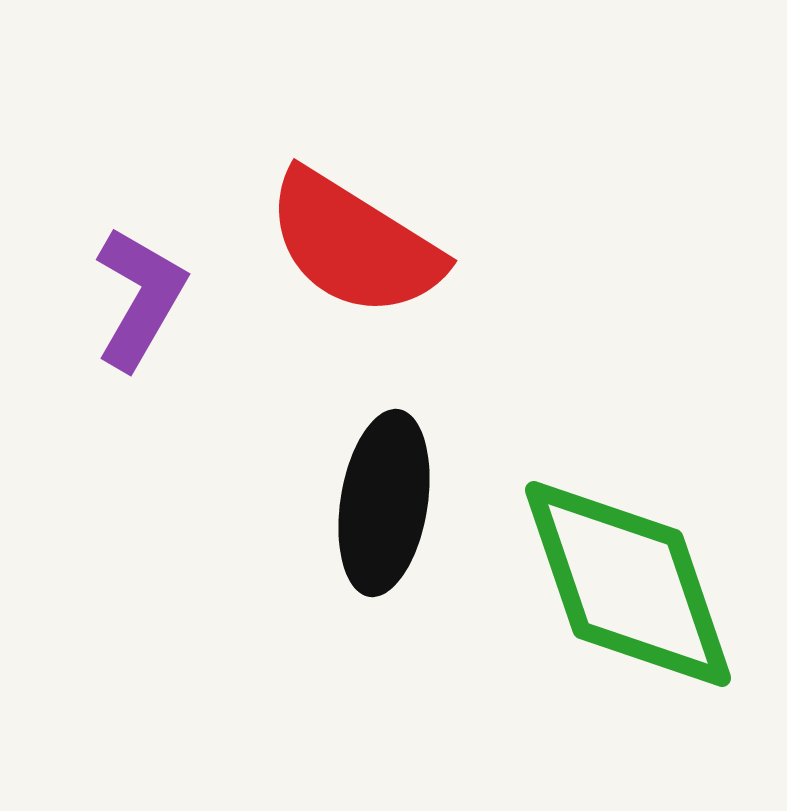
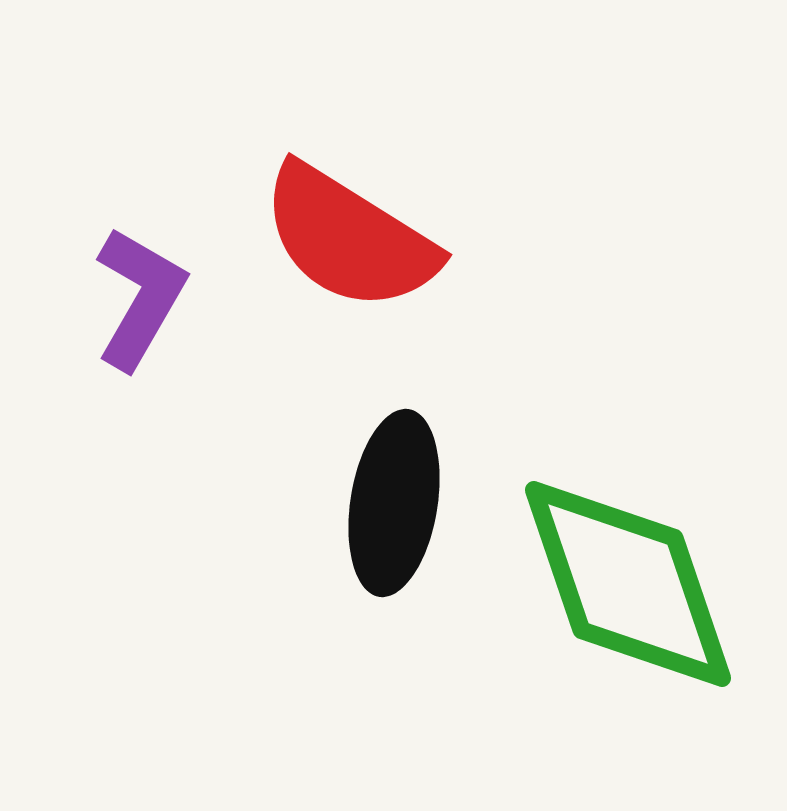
red semicircle: moved 5 px left, 6 px up
black ellipse: moved 10 px right
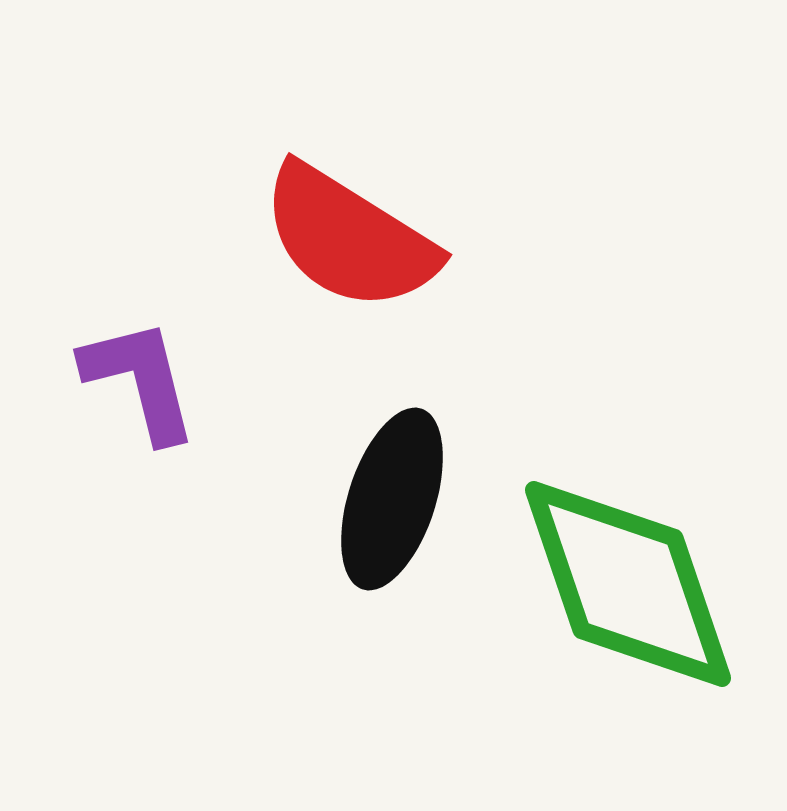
purple L-shape: moved 82 px down; rotated 44 degrees counterclockwise
black ellipse: moved 2 px left, 4 px up; rotated 9 degrees clockwise
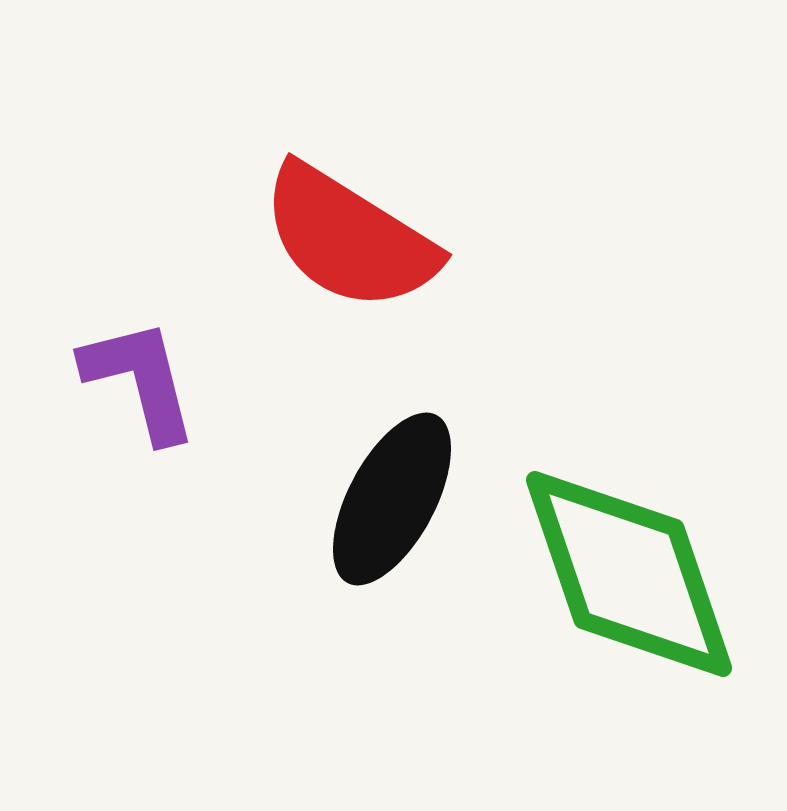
black ellipse: rotated 10 degrees clockwise
green diamond: moved 1 px right, 10 px up
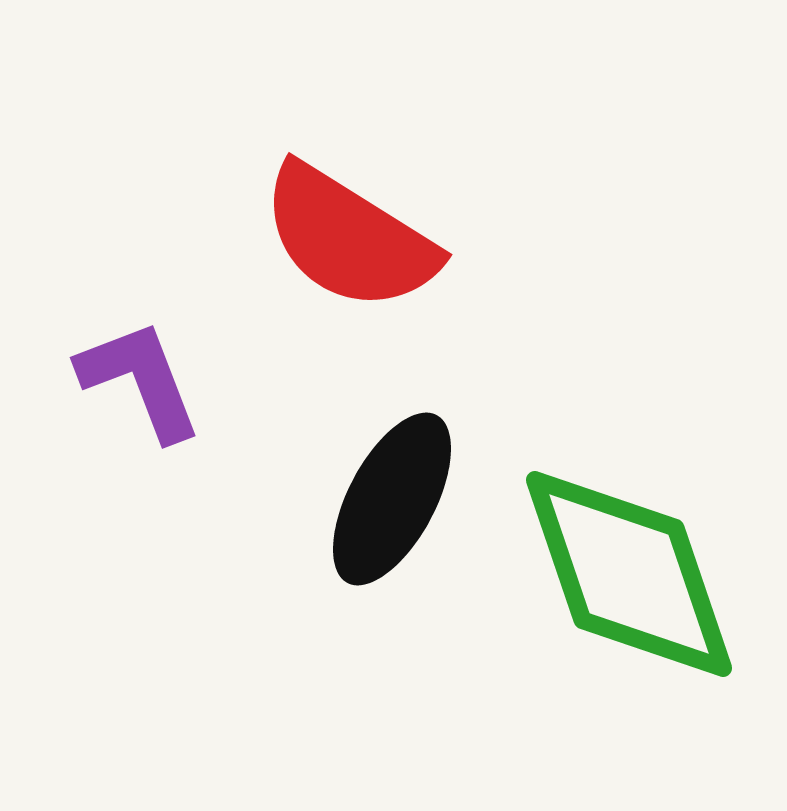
purple L-shape: rotated 7 degrees counterclockwise
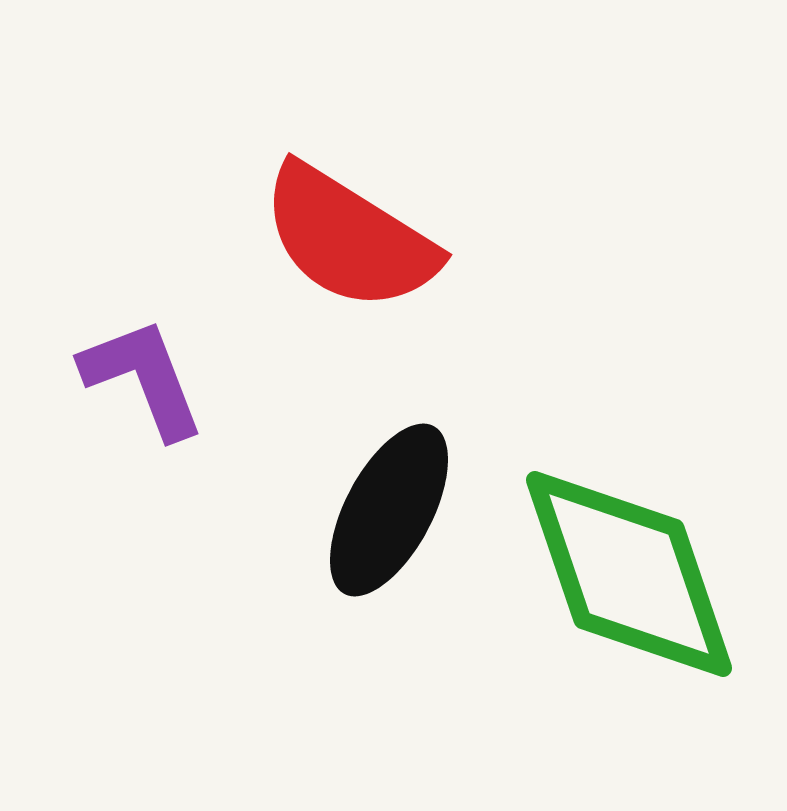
purple L-shape: moved 3 px right, 2 px up
black ellipse: moved 3 px left, 11 px down
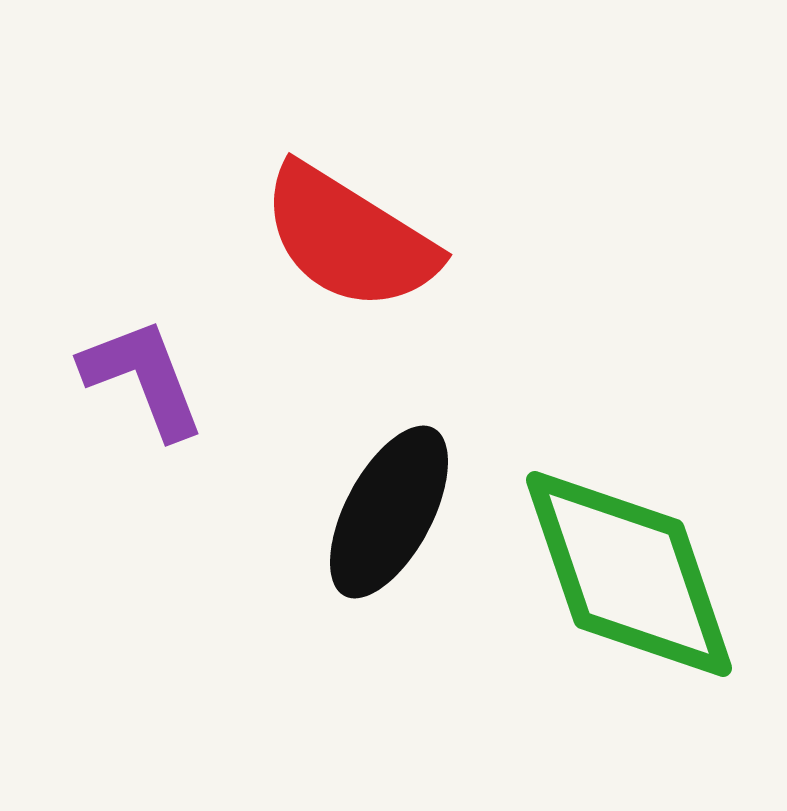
black ellipse: moved 2 px down
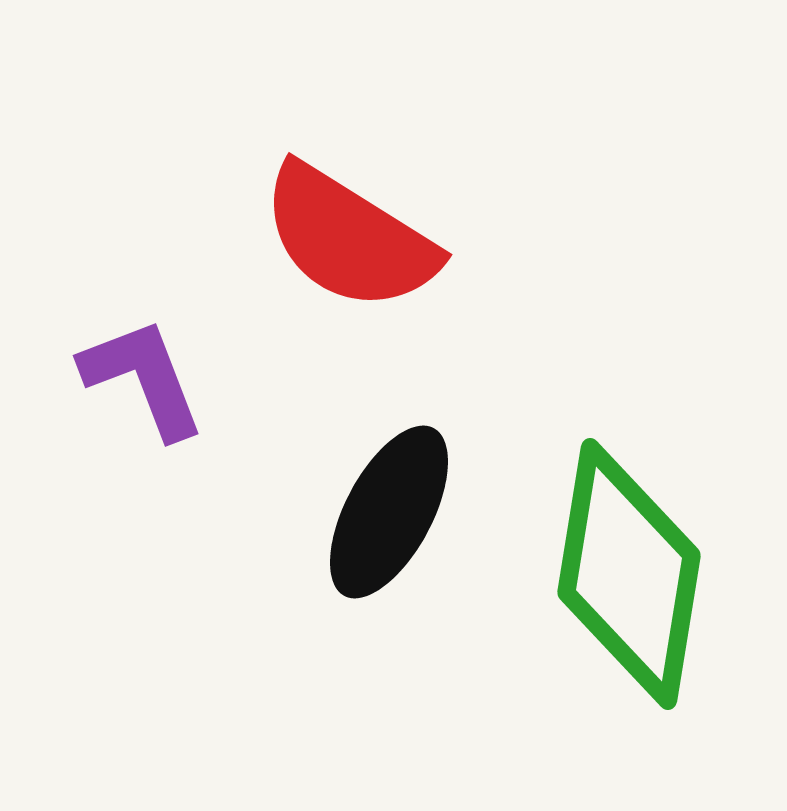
green diamond: rotated 28 degrees clockwise
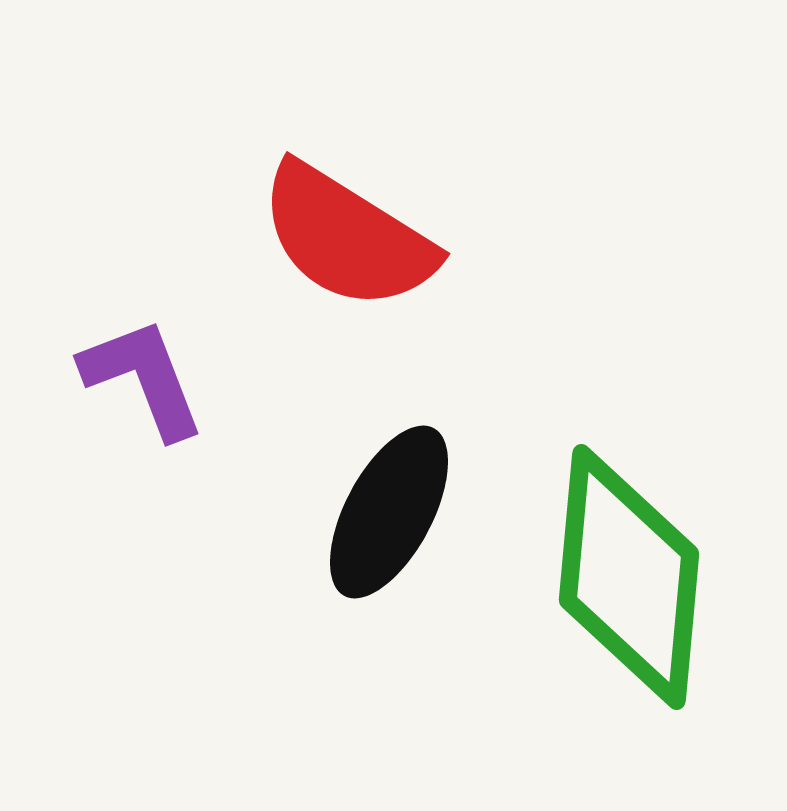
red semicircle: moved 2 px left, 1 px up
green diamond: moved 3 px down; rotated 4 degrees counterclockwise
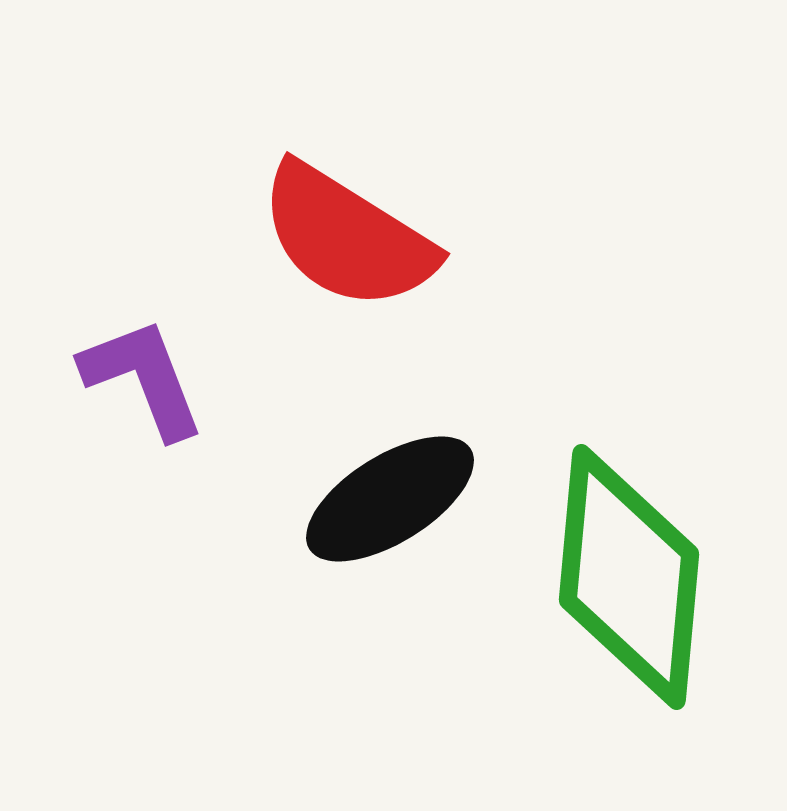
black ellipse: moved 1 px right, 13 px up; rotated 30 degrees clockwise
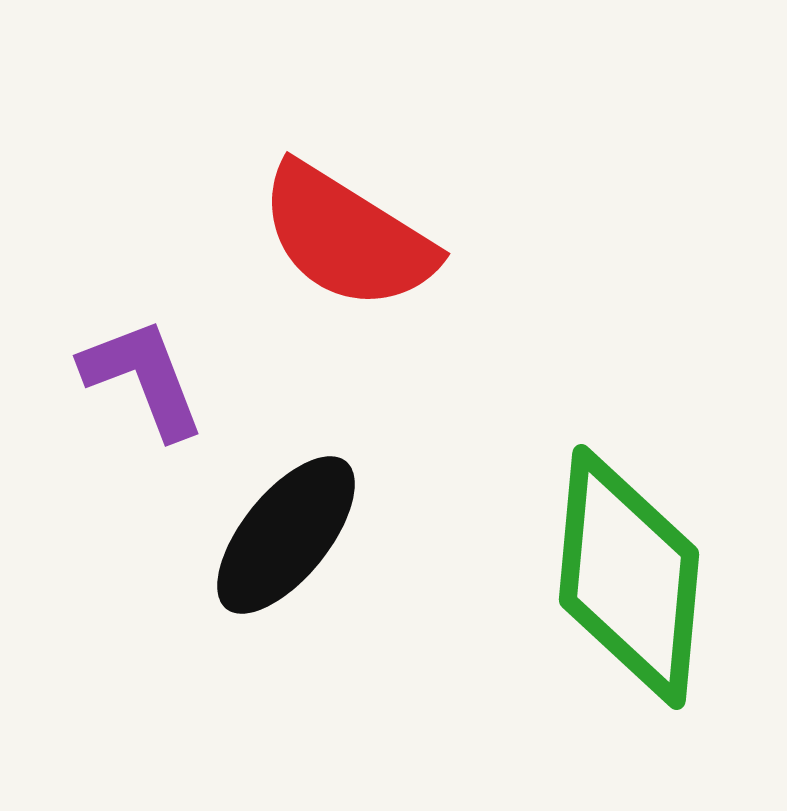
black ellipse: moved 104 px left, 36 px down; rotated 19 degrees counterclockwise
